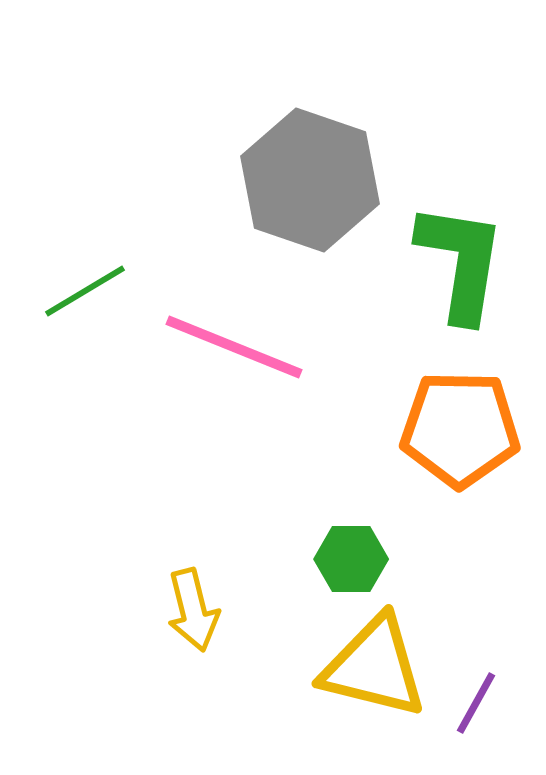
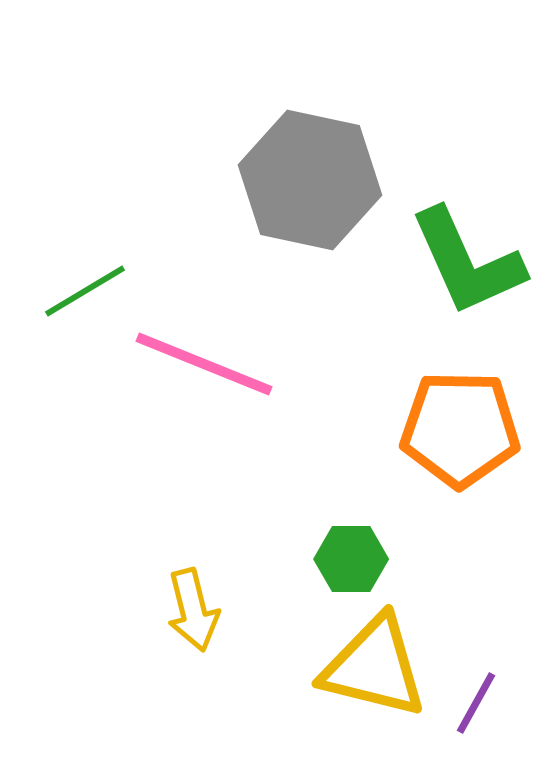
gray hexagon: rotated 7 degrees counterclockwise
green L-shape: moved 6 px right; rotated 147 degrees clockwise
pink line: moved 30 px left, 17 px down
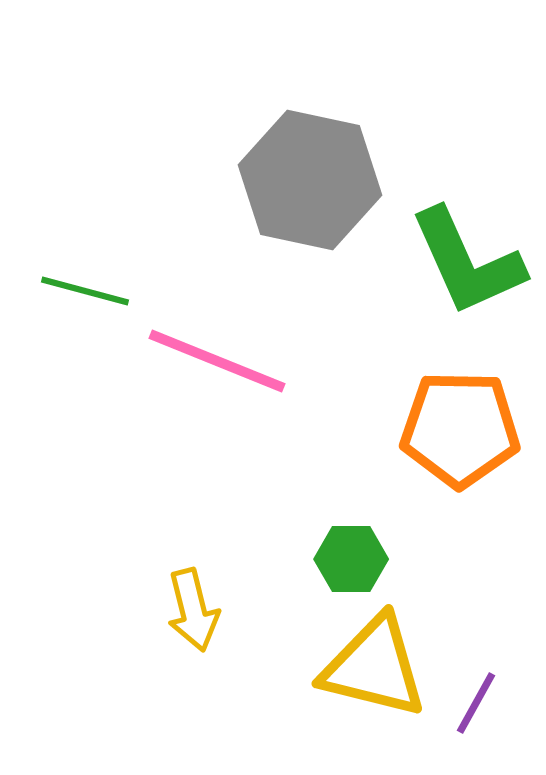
green line: rotated 46 degrees clockwise
pink line: moved 13 px right, 3 px up
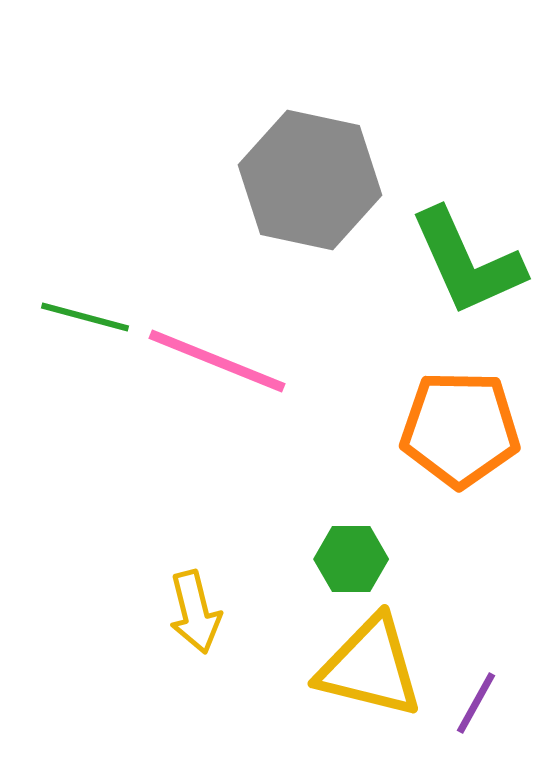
green line: moved 26 px down
yellow arrow: moved 2 px right, 2 px down
yellow triangle: moved 4 px left
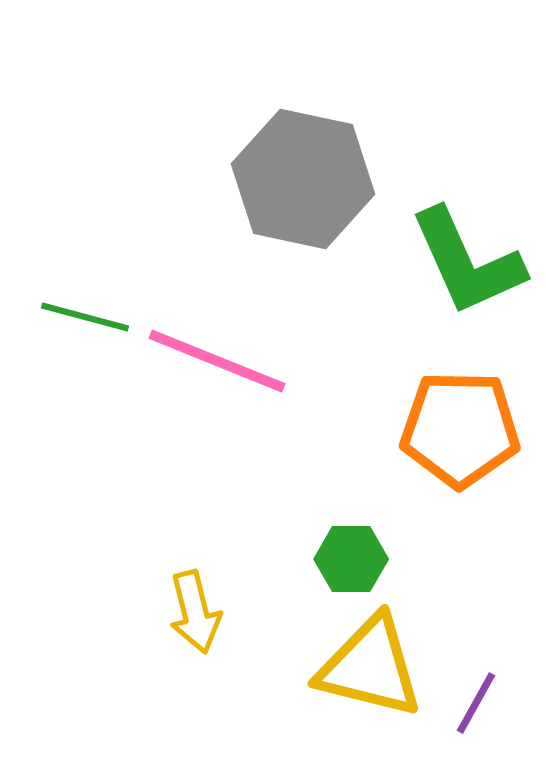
gray hexagon: moved 7 px left, 1 px up
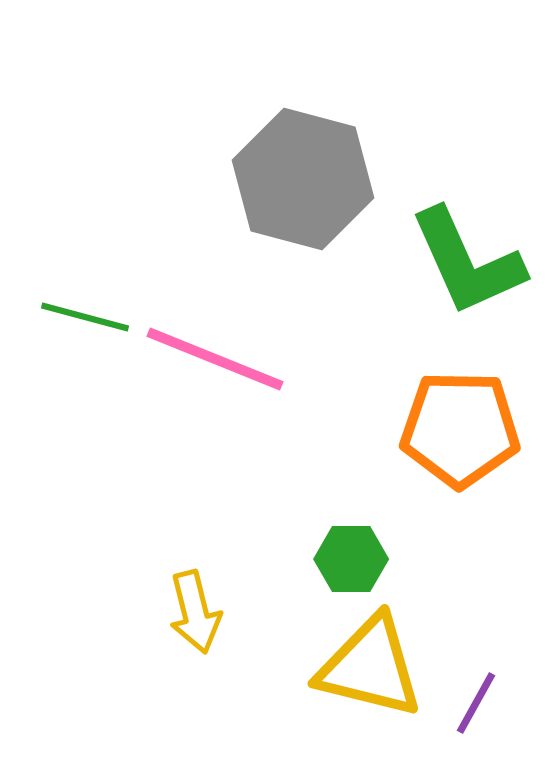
gray hexagon: rotated 3 degrees clockwise
pink line: moved 2 px left, 2 px up
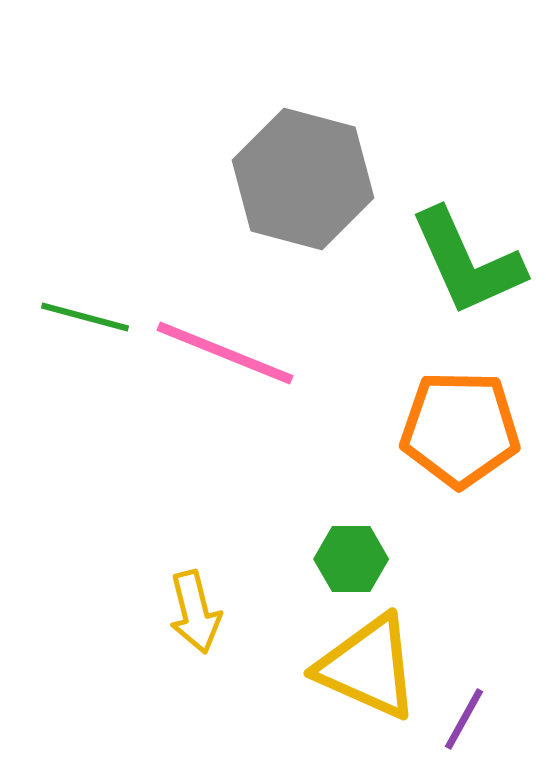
pink line: moved 10 px right, 6 px up
yellow triangle: moved 2 px left; rotated 10 degrees clockwise
purple line: moved 12 px left, 16 px down
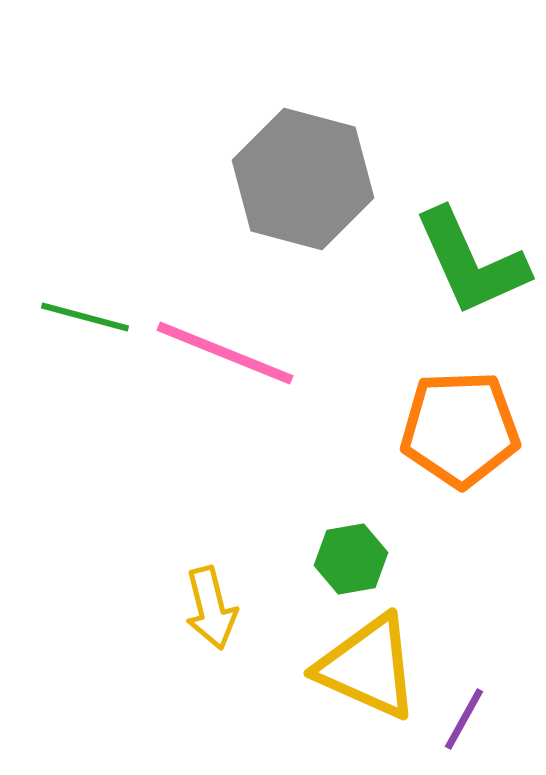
green L-shape: moved 4 px right
orange pentagon: rotated 3 degrees counterclockwise
green hexagon: rotated 10 degrees counterclockwise
yellow arrow: moved 16 px right, 4 px up
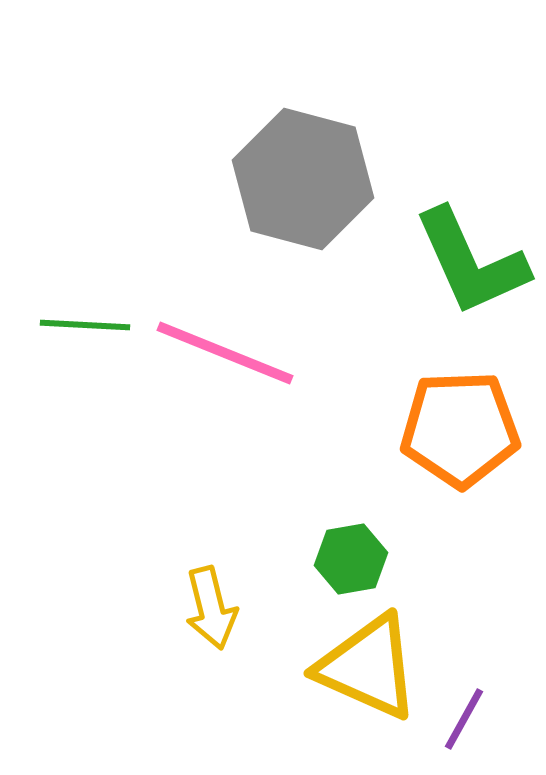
green line: moved 8 px down; rotated 12 degrees counterclockwise
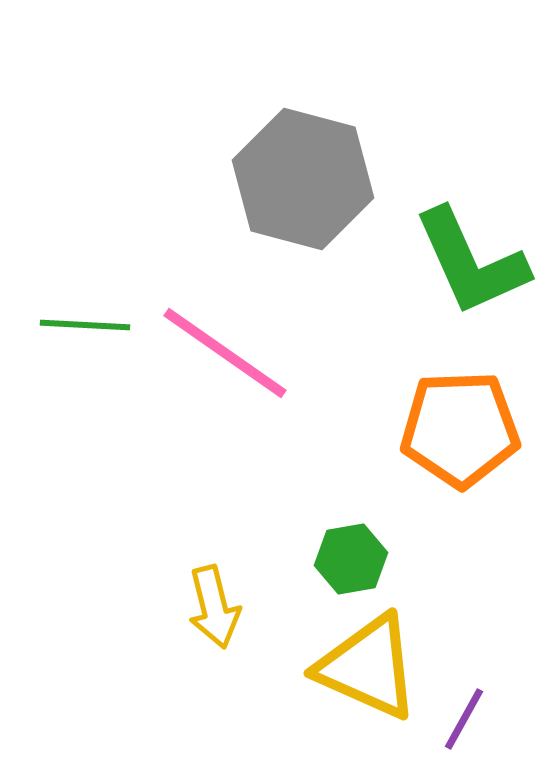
pink line: rotated 13 degrees clockwise
yellow arrow: moved 3 px right, 1 px up
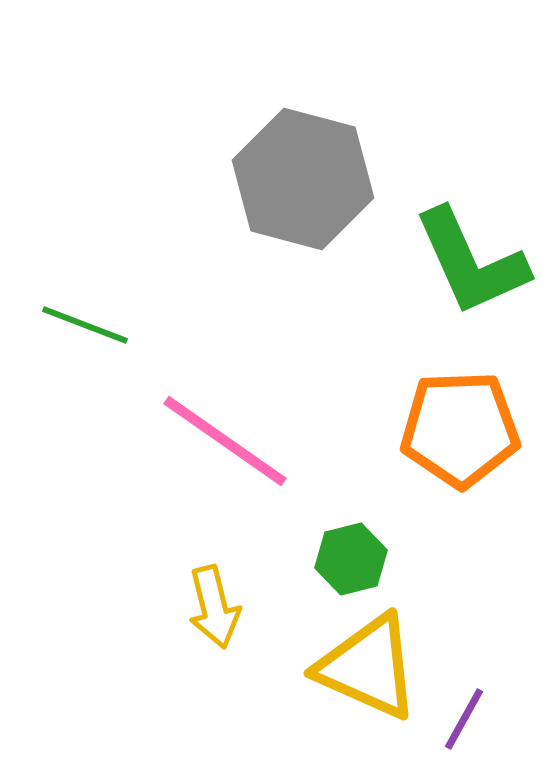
green line: rotated 18 degrees clockwise
pink line: moved 88 px down
green hexagon: rotated 4 degrees counterclockwise
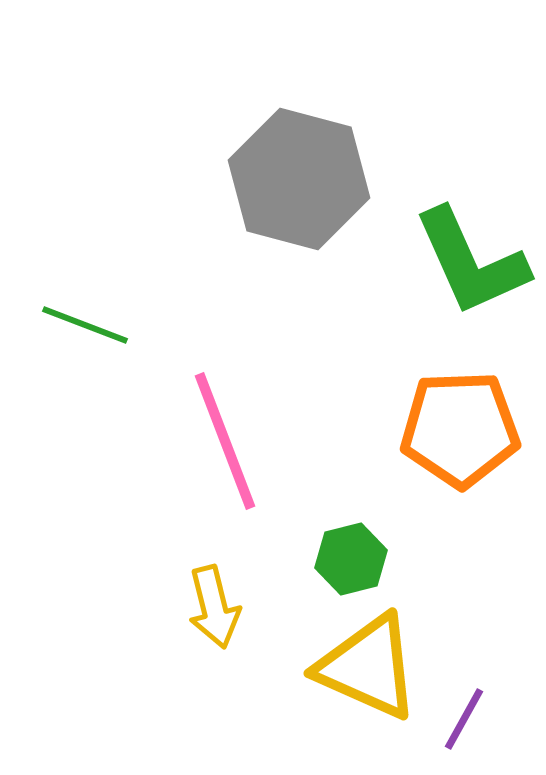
gray hexagon: moved 4 px left
pink line: rotated 34 degrees clockwise
